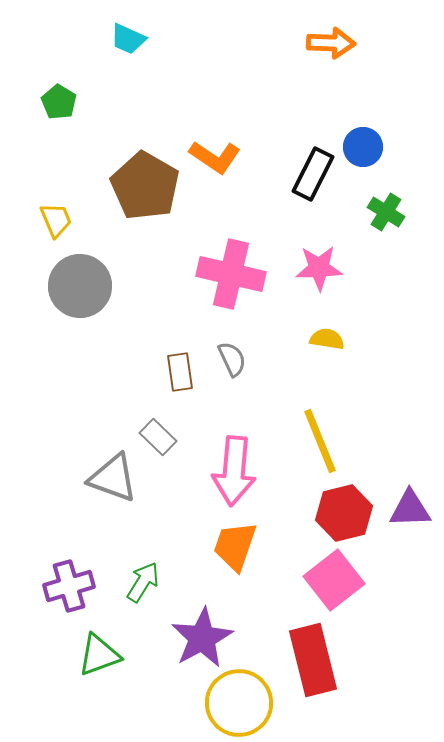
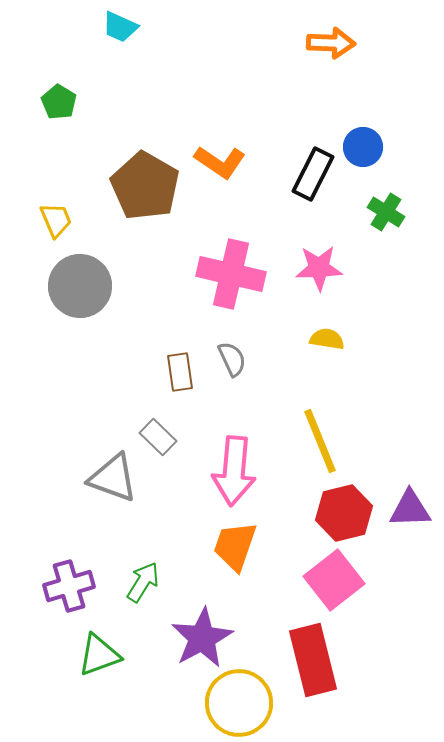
cyan trapezoid: moved 8 px left, 12 px up
orange L-shape: moved 5 px right, 5 px down
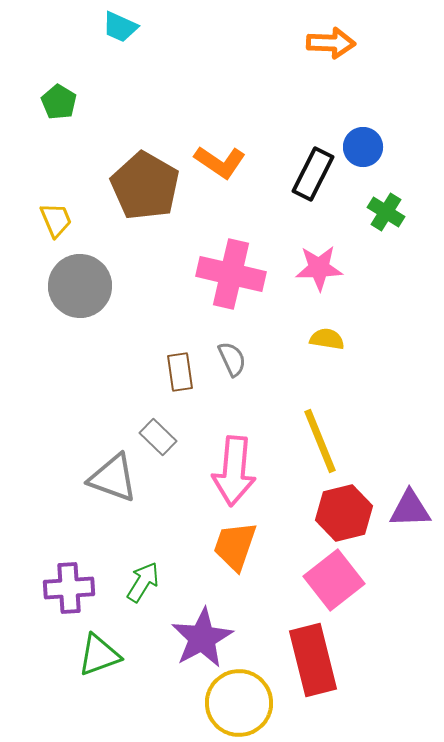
purple cross: moved 2 px down; rotated 12 degrees clockwise
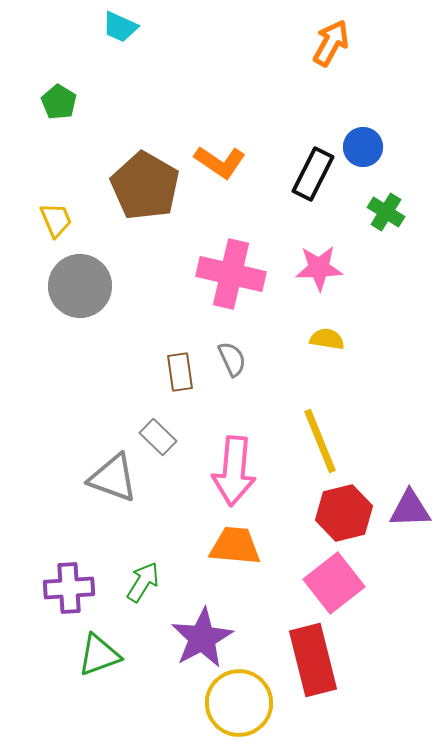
orange arrow: rotated 63 degrees counterclockwise
orange trapezoid: rotated 76 degrees clockwise
pink square: moved 3 px down
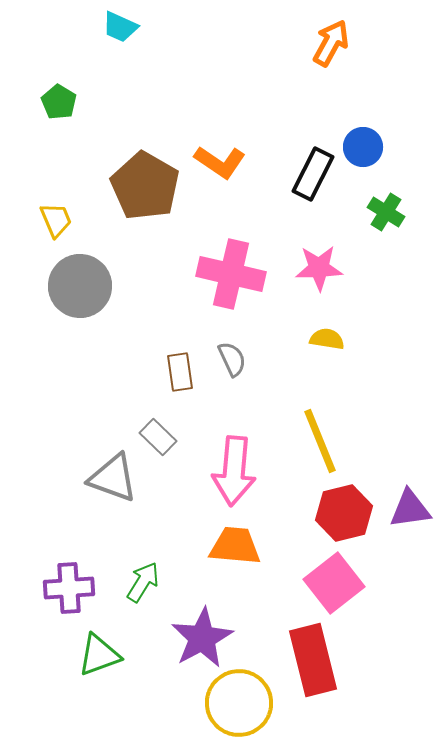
purple triangle: rotated 6 degrees counterclockwise
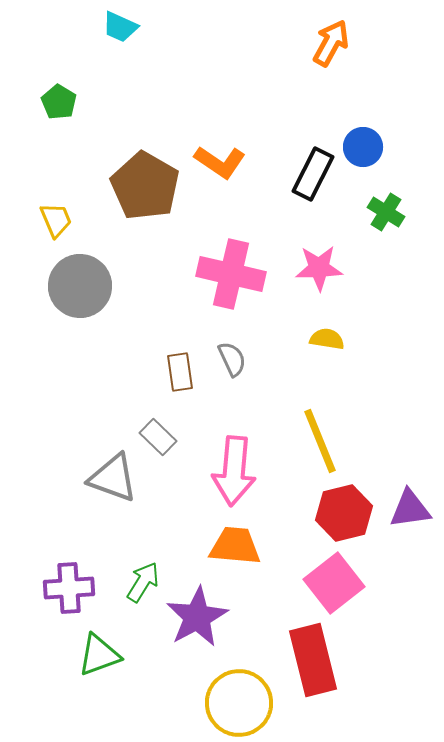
purple star: moved 5 px left, 21 px up
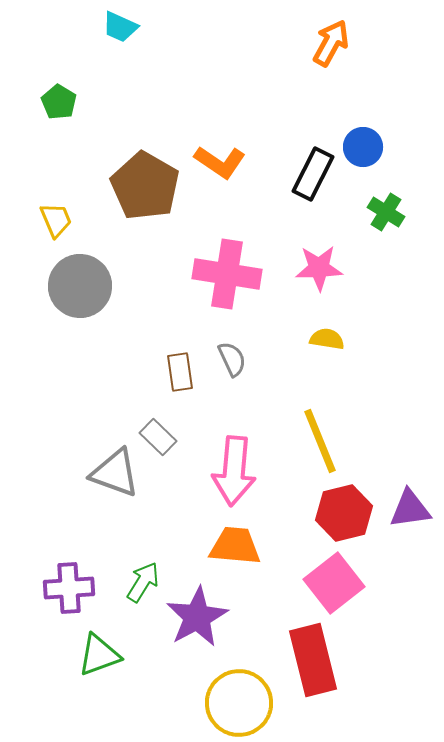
pink cross: moved 4 px left; rotated 4 degrees counterclockwise
gray triangle: moved 2 px right, 5 px up
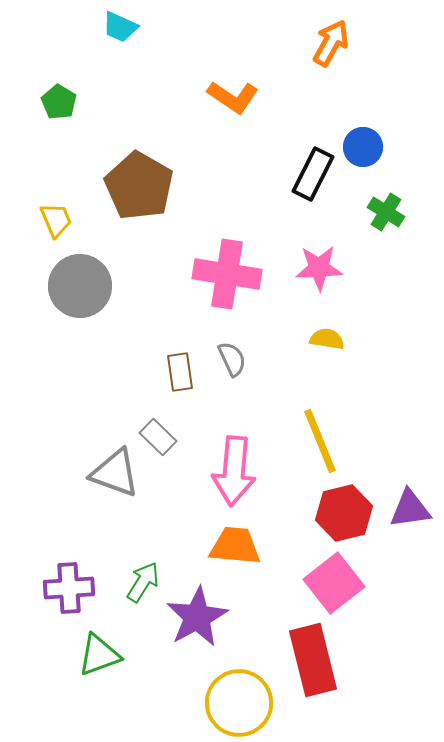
orange L-shape: moved 13 px right, 65 px up
brown pentagon: moved 6 px left
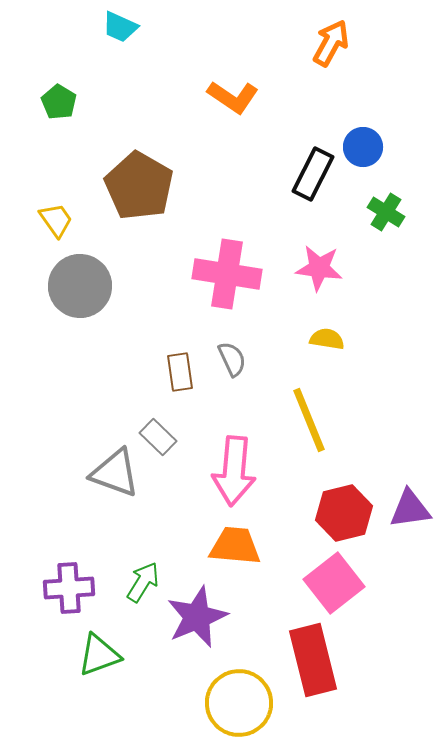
yellow trapezoid: rotated 12 degrees counterclockwise
pink star: rotated 9 degrees clockwise
yellow line: moved 11 px left, 21 px up
purple star: rotated 6 degrees clockwise
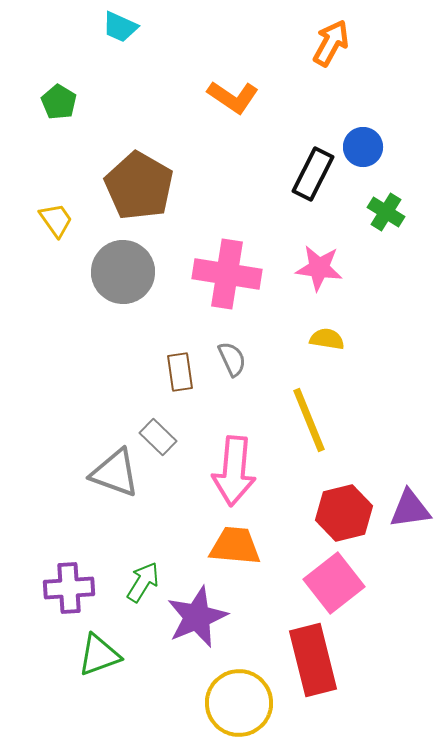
gray circle: moved 43 px right, 14 px up
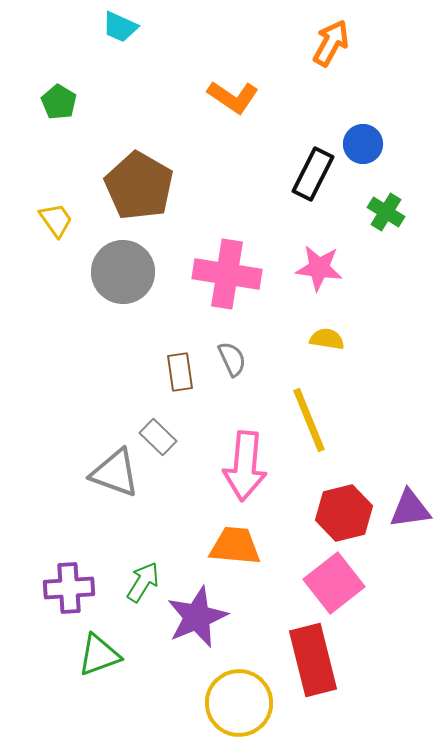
blue circle: moved 3 px up
pink arrow: moved 11 px right, 5 px up
